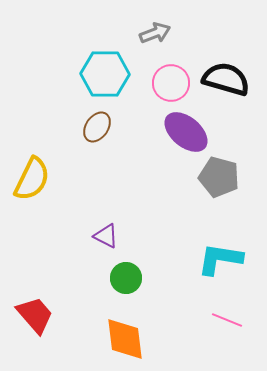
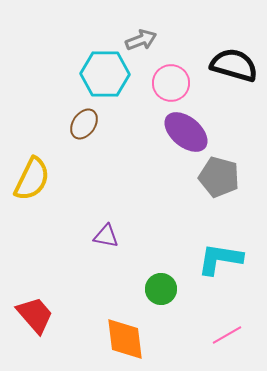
gray arrow: moved 14 px left, 7 px down
black semicircle: moved 8 px right, 14 px up
brown ellipse: moved 13 px left, 3 px up
purple triangle: rotated 16 degrees counterclockwise
green circle: moved 35 px right, 11 px down
pink line: moved 15 px down; rotated 52 degrees counterclockwise
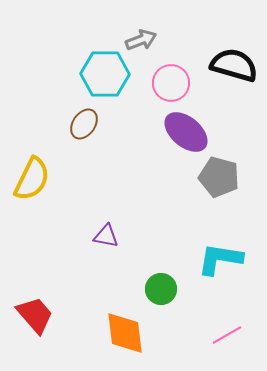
orange diamond: moved 6 px up
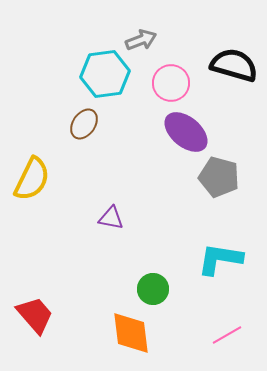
cyan hexagon: rotated 9 degrees counterclockwise
purple triangle: moved 5 px right, 18 px up
green circle: moved 8 px left
orange diamond: moved 6 px right
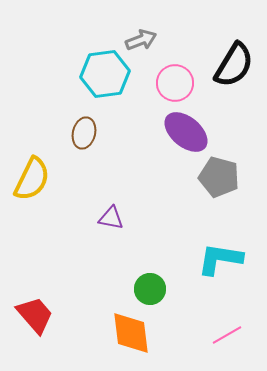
black semicircle: rotated 105 degrees clockwise
pink circle: moved 4 px right
brown ellipse: moved 9 px down; rotated 20 degrees counterclockwise
green circle: moved 3 px left
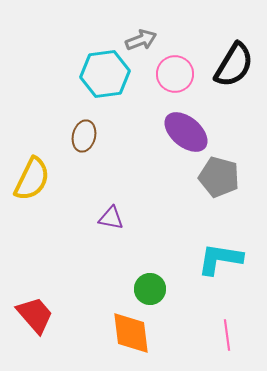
pink circle: moved 9 px up
brown ellipse: moved 3 px down
pink line: rotated 68 degrees counterclockwise
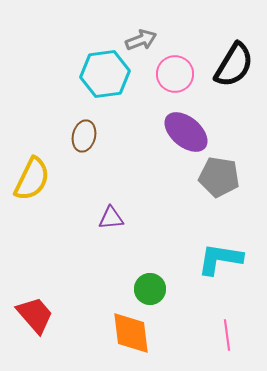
gray pentagon: rotated 6 degrees counterclockwise
purple triangle: rotated 16 degrees counterclockwise
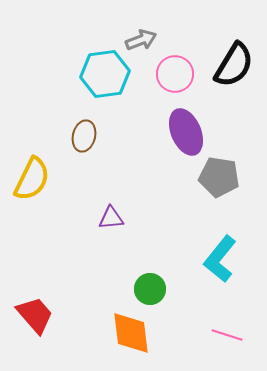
purple ellipse: rotated 27 degrees clockwise
cyan L-shape: rotated 60 degrees counterclockwise
pink line: rotated 64 degrees counterclockwise
